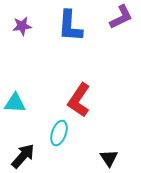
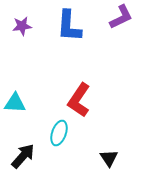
blue L-shape: moved 1 px left
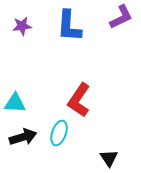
black arrow: moved 19 px up; rotated 32 degrees clockwise
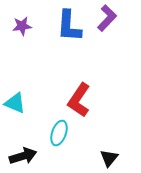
purple L-shape: moved 14 px left, 1 px down; rotated 20 degrees counterclockwise
cyan triangle: rotated 20 degrees clockwise
black arrow: moved 19 px down
black triangle: rotated 12 degrees clockwise
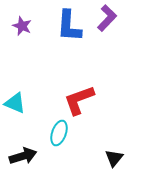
purple star: rotated 30 degrees clockwise
red L-shape: rotated 36 degrees clockwise
black triangle: moved 5 px right
